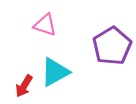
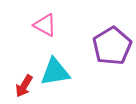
pink triangle: rotated 10 degrees clockwise
cyan triangle: rotated 20 degrees clockwise
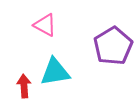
purple pentagon: moved 1 px right
red arrow: rotated 145 degrees clockwise
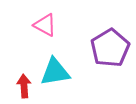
purple pentagon: moved 3 px left, 2 px down
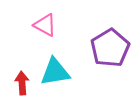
red arrow: moved 2 px left, 3 px up
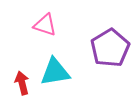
pink triangle: rotated 10 degrees counterclockwise
red arrow: rotated 10 degrees counterclockwise
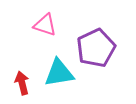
purple pentagon: moved 14 px left; rotated 6 degrees clockwise
cyan triangle: moved 4 px right, 1 px down
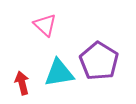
pink triangle: rotated 25 degrees clockwise
purple pentagon: moved 3 px right, 13 px down; rotated 15 degrees counterclockwise
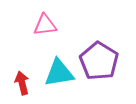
pink triangle: rotated 50 degrees counterclockwise
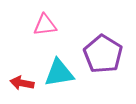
purple pentagon: moved 4 px right, 7 px up
red arrow: rotated 65 degrees counterclockwise
